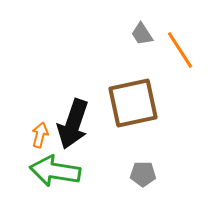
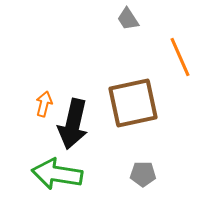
gray trapezoid: moved 14 px left, 15 px up
orange line: moved 7 px down; rotated 9 degrees clockwise
black arrow: rotated 6 degrees counterclockwise
orange arrow: moved 4 px right, 31 px up
green arrow: moved 2 px right, 3 px down
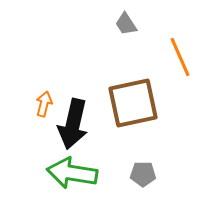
gray trapezoid: moved 2 px left, 5 px down
green arrow: moved 15 px right, 1 px up
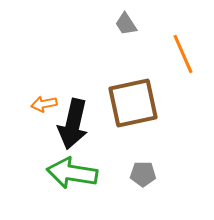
orange line: moved 3 px right, 3 px up
orange arrow: rotated 115 degrees counterclockwise
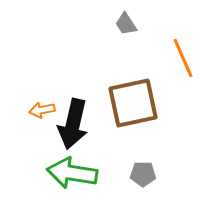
orange line: moved 4 px down
orange arrow: moved 2 px left, 6 px down
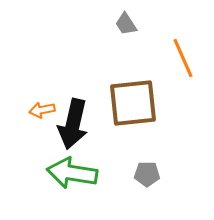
brown square: rotated 6 degrees clockwise
gray pentagon: moved 4 px right
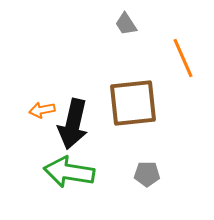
green arrow: moved 3 px left, 1 px up
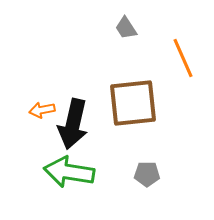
gray trapezoid: moved 4 px down
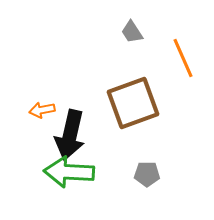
gray trapezoid: moved 6 px right, 4 px down
brown square: rotated 14 degrees counterclockwise
black arrow: moved 3 px left, 11 px down
green arrow: rotated 6 degrees counterclockwise
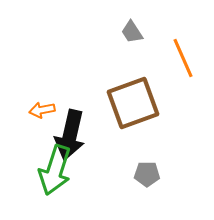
green arrow: moved 14 px left, 2 px up; rotated 75 degrees counterclockwise
